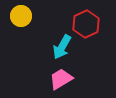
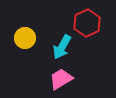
yellow circle: moved 4 px right, 22 px down
red hexagon: moved 1 px right, 1 px up
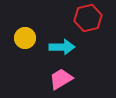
red hexagon: moved 1 px right, 5 px up; rotated 12 degrees clockwise
cyan arrow: rotated 120 degrees counterclockwise
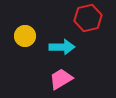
yellow circle: moved 2 px up
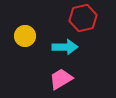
red hexagon: moved 5 px left
cyan arrow: moved 3 px right
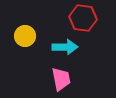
red hexagon: rotated 20 degrees clockwise
pink trapezoid: rotated 110 degrees clockwise
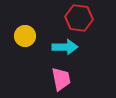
red hexagon: moved 4 px left
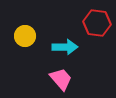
red hexagon: moved 18 px right, 5 px down
pink trapezoid: rotated 30 degrees counterclockwise
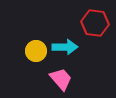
red hexagon: moved 2 px left
yellow circle: moved 11 px right, 15 px down
